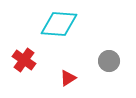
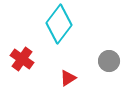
cyan diamond: rotated 57 degrees counterclockwise
red cross: moved 2 px left, 1 px up
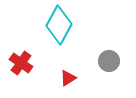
cyan diamond: moved 1 px down; rotated 9 degrees counterclockwise
red cross: moved 1 px left, 4 px down
